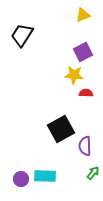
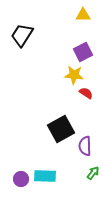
yellow triangle: rotated 21 degrees clockwise
red semicircle: rotated 32 degrees clockwise
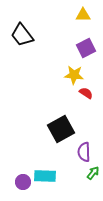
black trapezoid: rotated 70 degrees counterclockwise
purple square: moved 3 px right, 4 px up
purple semicircle: moved 1 px left, 6 px down
purple circle: moved 2 px right, 3 px down
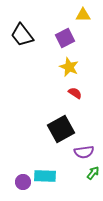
purple square: moved 21 px left, 10 px up
yellow star: moved 5 px left, 8 px up; rotated 18 degrees clockwise
red semicircle: moved 11 px left
purple semicircle: rotated 96 degrees counterclockwise
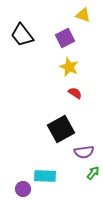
yellow triangle: rotated 21 degrees clockwise
purple circle: moved 7 px down
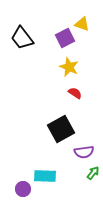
yellow triangle: moved 1 px left, 9 px down
black trapezoid: moved 3 px down
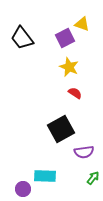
green arrow: moved 5 px down
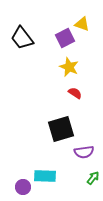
black square: rotated 12 degrees clockwise
purple circle: moved 2 px up
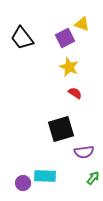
purple circle: moved 4 px up
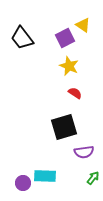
yellow triangle: moved 1 px right, 1 px down; rotated 14 degrees clockwise
yellow star: moved 1 px up
black square: moved 3 px right, 2 px up
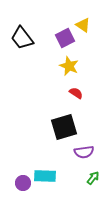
red semicircle: moved 1 px right
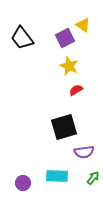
red semicircle: moved 3 px up; rotated 64 degrees counterclockwise
cyan rectangle: moved 12 px right
